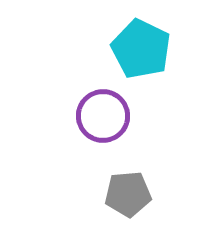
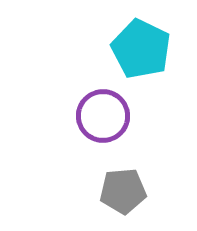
gray pentagon: moved 5 px left, 3 px up
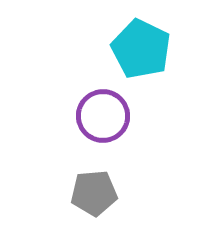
gray pentagon: moved 29 px left, 2 px down
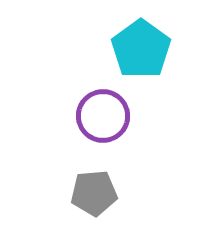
cyan pentagon: rotated 10 degrees clockwise
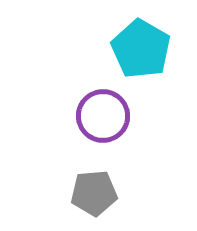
cyan pentagon: rotated 6 degrees counterclockwise
